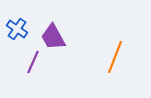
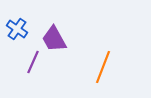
purple trapezoid: moved 1 px right, 2 px down
orange line: moved 12 px left, 10 px down
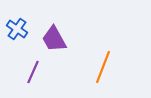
purple line: moved 10 px down
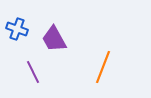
blue cross: rotated 15 degrees counterclockwise
purple line: rotated 50 degrees counterclockwise
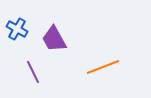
blue cross: rotated 10 degrees clockwise
orange line: rotated 48 degrees clockwise
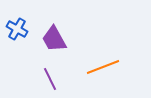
purple line: moved 17 px right, 7 px down
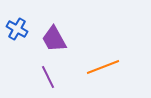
purple line: moved 2 px left, 2 px up
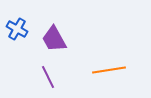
orange line: moved 6 px right, 3 px down; rotated 12 degrees clockwise
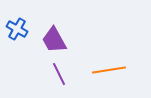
purple trapezoid: moved 1 px down
purple line: moved 11 px right, 3 px up
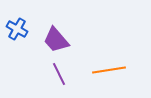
purple trapezoid: moved 2 px right; rotated 12 degrees counterclockwise
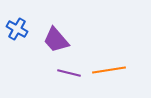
purple line: moved 10 px right, 1 px up; rotated 50 degrees counterclockwise
